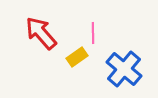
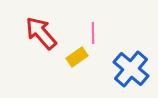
blue cross: moved 7 px right
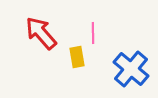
yellow rectangle: rotated 65 degrees counterclockwise
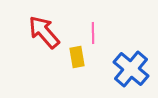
red arrow: moved 3 px right, 1 px up
